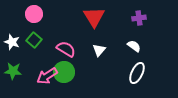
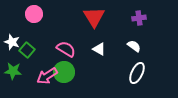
green square: moved 7 px left, 10 px down
white triangle: moved 1 px up; rotated 40 degrees counterclockwise
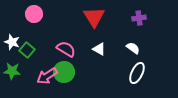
white semicircle: moved 1 px left, 2 px down
green star: moved 1 px left
